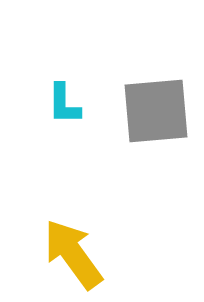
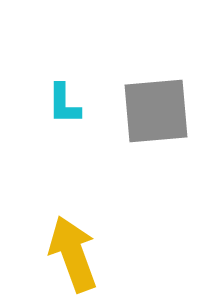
yellow arrow: rotated 16 degrees clockwise
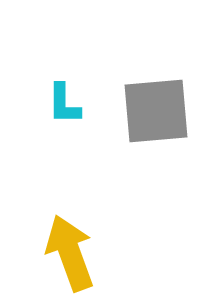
yellow arrow: moved 3 px left, 1 px up
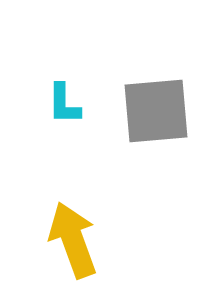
yellow arrow: moved 3 px right, 13 px up
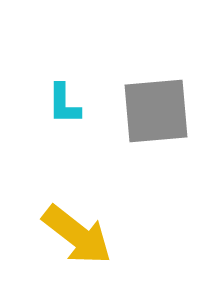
yellow arrow: moved 4 px right, 5 px up; rotated 148 degrees clockwise
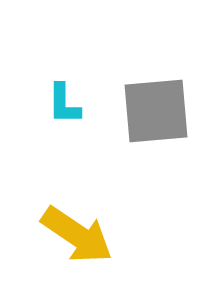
yellow arrow: rotated 4 degrees counterclockwise
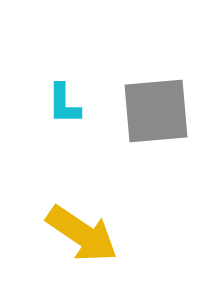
yellow arrow: moved 5 px right, 1 px up
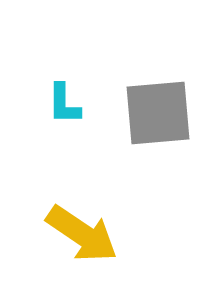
gray square: moved 2 px right, 2 px down
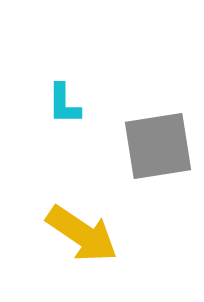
gray square: moved 33 px down; rotated 4 degrees counterclockwise
